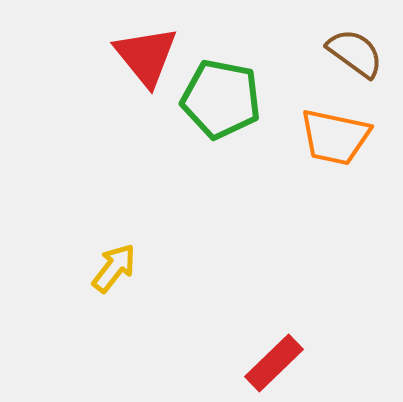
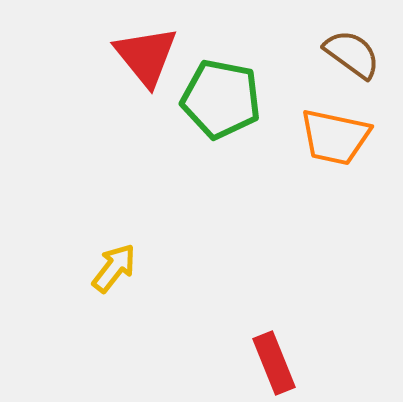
brown semicircle: moved 3 px left, 1 px down
red rectangle: rotated 68 degrees counterclockwise
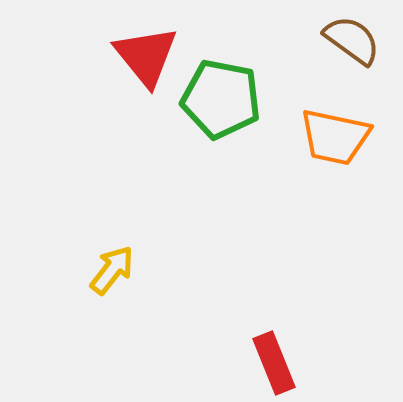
brown semicircle: moved 14 px up
yellow arrow: moved 2 px left, 2 px down
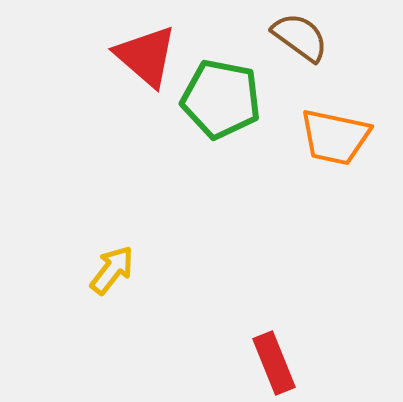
brown semicircle: moved 52 px left, 3 px up
red triangle: rotated 10 degrees counterclockwise
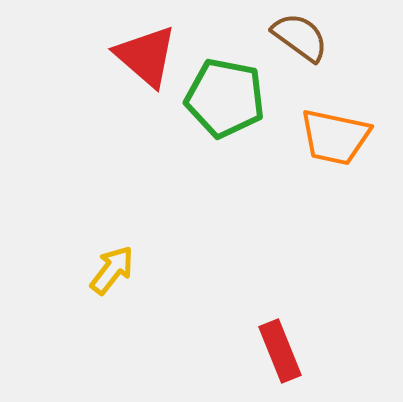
green pentagon: moved 4 px right, 1 px up
red rectangle: moved 6 px right, 12 px up
